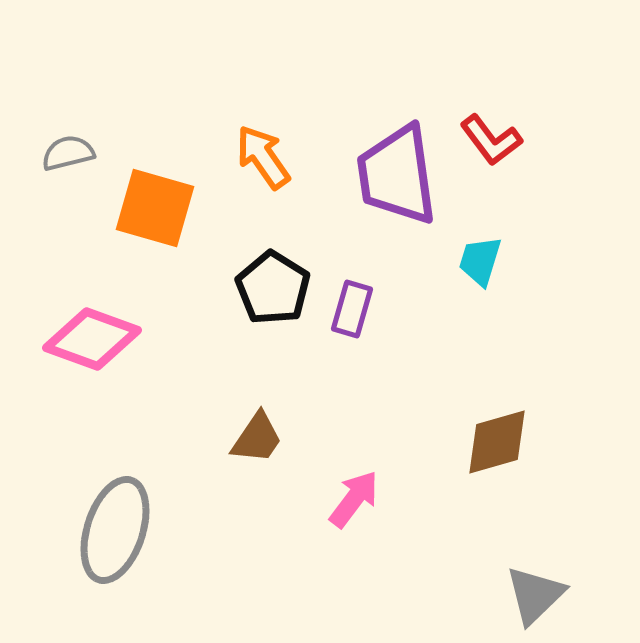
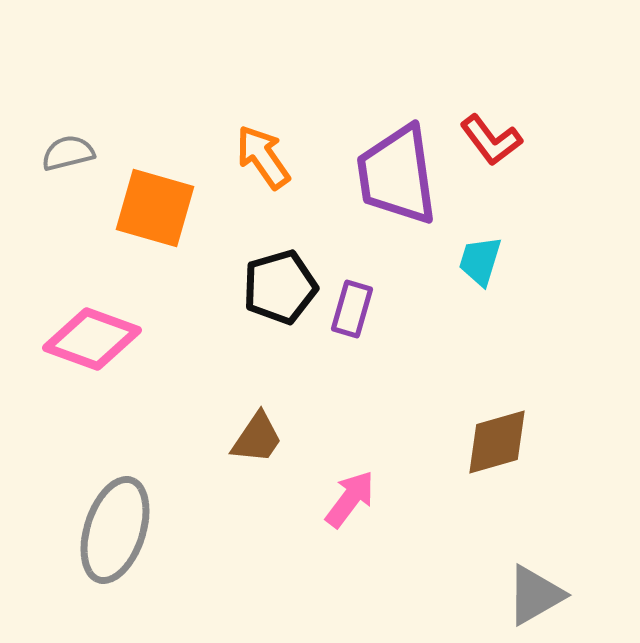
black pentagon: moved 7 px right, 1 px up; rotated 24 degrees clockwise
pink arrow: moved 4 px left
gray triangle: rotated 14 degrees clockwise
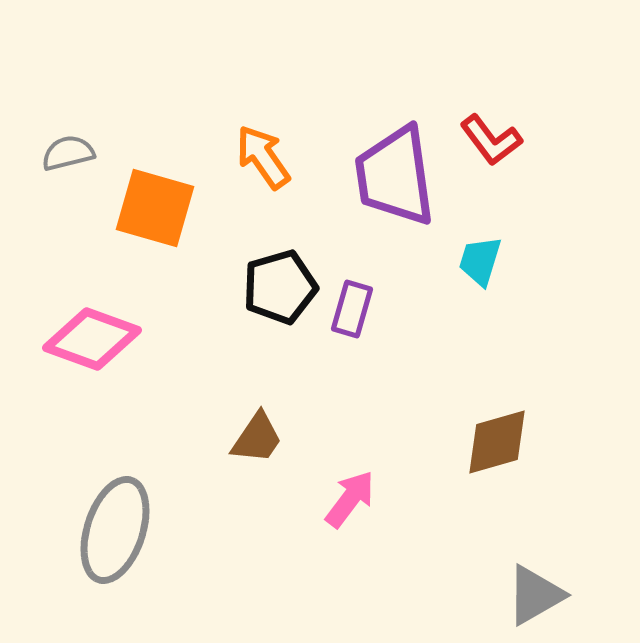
purple trapezoid: moved 2 px left, 1 px down
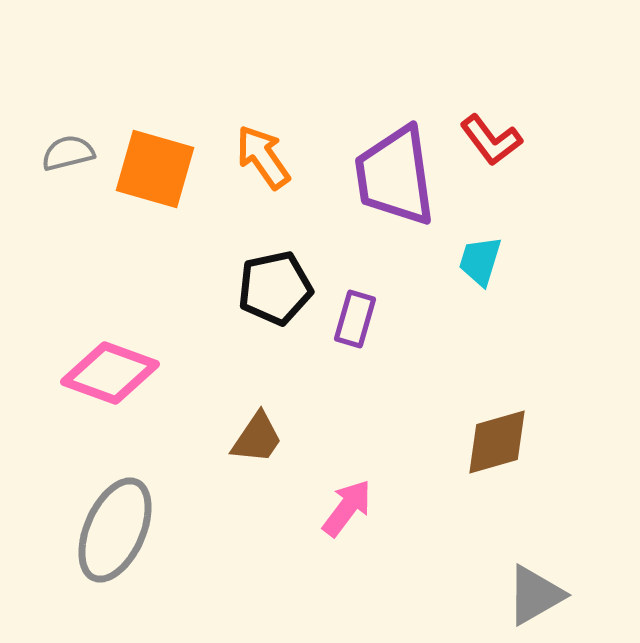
orange square: moved 39 px up
black pentagon: moved 5 px left, 1 px down; rotated 4 degrees clockwise
purple rectangle: moved 3 px right, 10 px down
pink diamond: moved 18 px right, 34 px down
pink arrow: moved 3 px left, 9 px down
gray ellipse: rotated 6 degrees clockwise
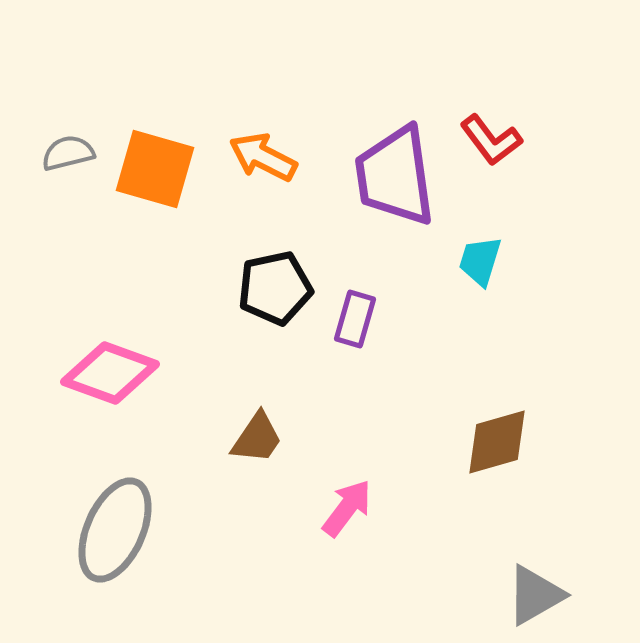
orange arrow: rotated 28 degrees counterclockwise
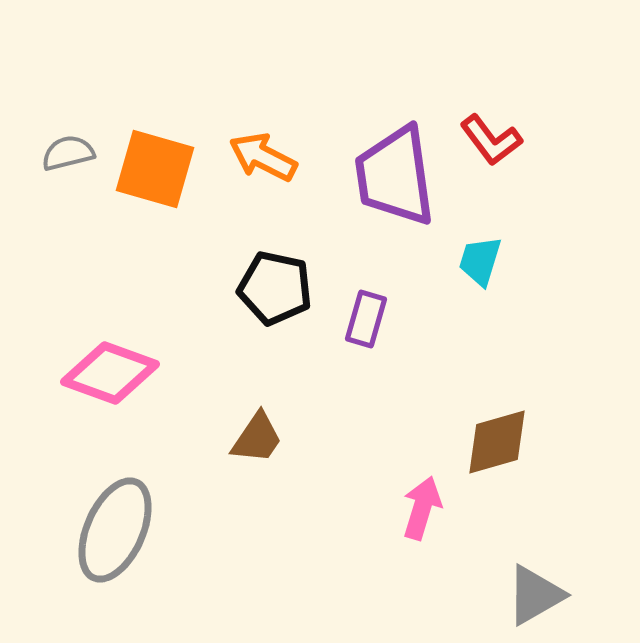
black pentagon: rotated 24 degrees clockwise
purple rectangle: moved 11 px right
pink arrow: moved 75 px right; rotated 20 degrees counterclockwise
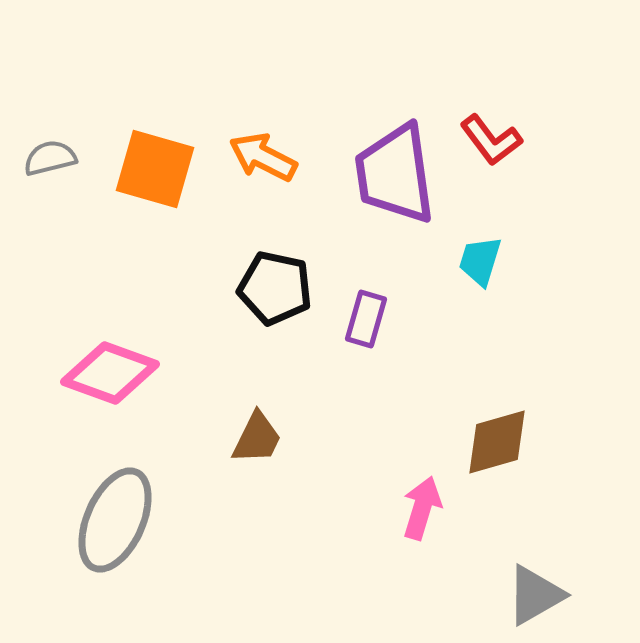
gray semicircle: moved 18 px left, 5 px down
purple trapezoid: moved 2 px up
brown trapezoid: rotated 8 degrees counterclockwise
gray ellipse: moved 10 px up
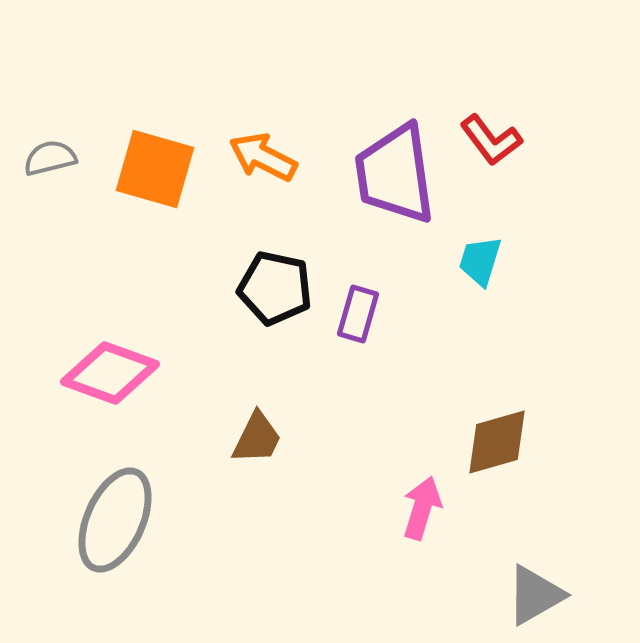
purple rectangle: moved 8 px left, 5 px up
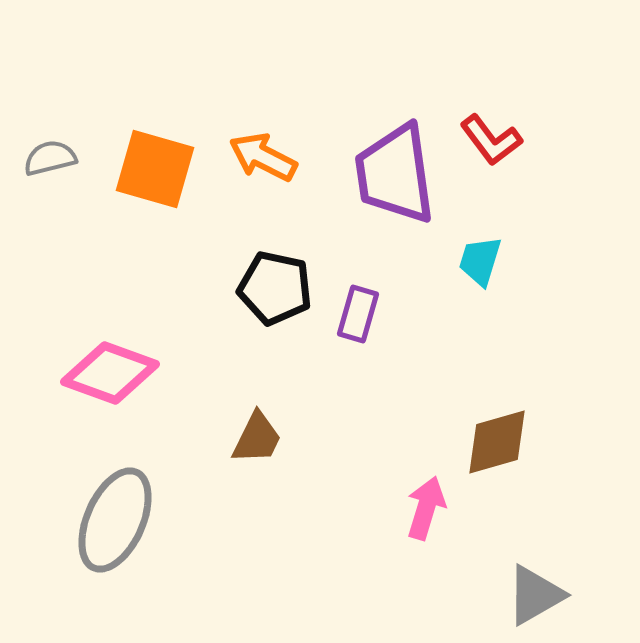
pink arrow: moved 4 px right
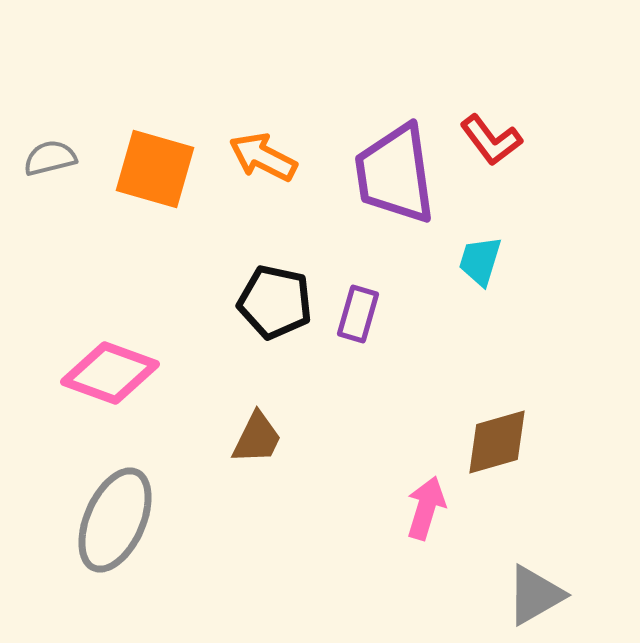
black pentagon: moved 14 px down
